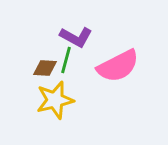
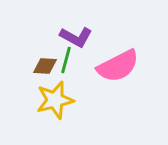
brown diamond: moved 2 px up
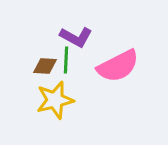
green line: rotated 12 degrees counterclockwise
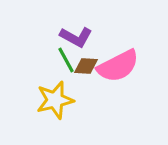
green line: rotated 32 degrees counterclockwise
brown diamond: moved 41 px right
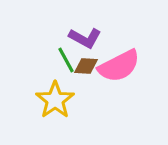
purple L-shape: moved 9 px right, 1 px down
pink semicircle: moved 1 px right
yellow star: rotated 21 degrees counterclockwise
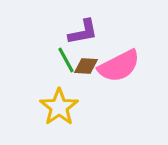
purple L-shape: moved 2 px left, 6 px up; rotated 40 degrees counterclockwise
yellow star: moved 4 px right, 7 px down
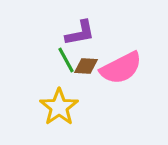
purple L-shape: moved 3 px left, 1 px down
pink semicircle: moved 2 px right, 2 px down
